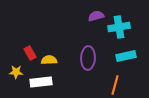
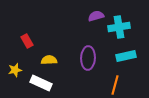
red rectangle: moved 3 px left, 12 px up
yellow star: moved 1 px left, 2 px up; rotated 16 degrees counterclockwise
white rectangle: moved 1 px down; rotated 30 degrees clockwise
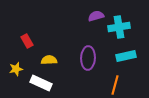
yellow star: moved 1 px right, 1 px up
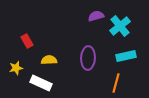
cyan cross: moved 1 px right, 1 px up; rotated 30 degrees counterclockwise
yellow star: moved 1 px up
orange line: moved 1 px right, 2 px up
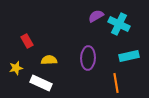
purple semicircle: rotated 14 degrees counterclockwise
cyan cross: moved 1 px left, 2 px up; rotated 25 degrees counterclockwise
cyan rectangle: moved 3 px right
orange line: rotated 24 degrees counterclockwise
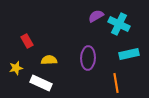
cyan rectangle: moved 2 px up
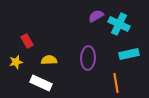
yellow star: moved 6 px up
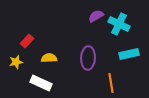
red rectangle: rotated 72 degrees clockwise
yellow semicircle: moved 2 px up
orange line: moved 5 px left
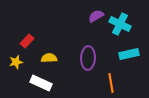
cyan cross: moved 1 px right
